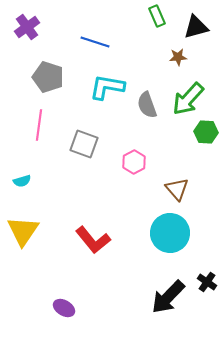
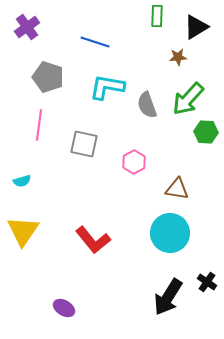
green rectangle: rotated 25 degrees clockwise
black triangle: rotated 16 degrees counterclockwise
gray square: rotated 8 degrees counterclockwise
brown triangle: rotated 40 degrees counterclockwise
black arrow: rotated 12 degrees counterclockwise
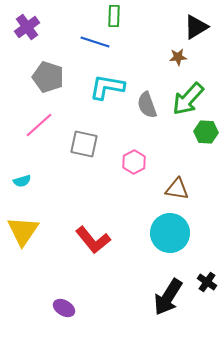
green rectangle: moved 43 px left
pink line: rotated 40 degrees clockwise
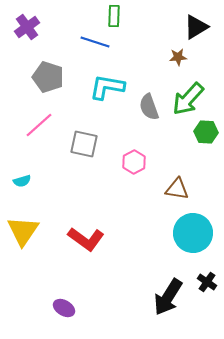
gray semicircle: moved 2 px right, 2 px down
cyan circle: moved 23 px right
red L-shape: moved 7 px left, 1 px up; rotated 15 degrees counterclockwise
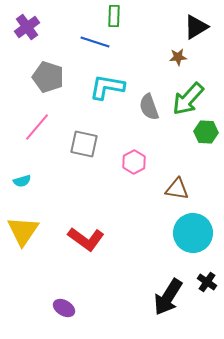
pink line: moved 2 px left, 2 px down; rotated 8 degrees counterclockwise
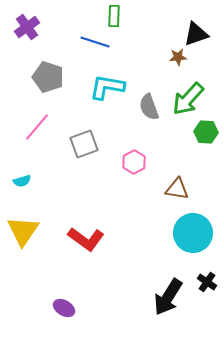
black triangle: moved 7 px down; rotated 12 degrees clockwise
gray square: rotated 32 degrees counterclockwise
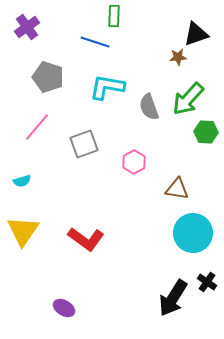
black arrow: moved 5 px right, 1 px down
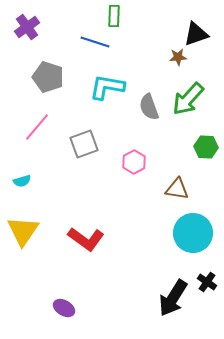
green hexagon: moved 15 px down
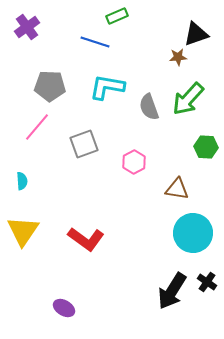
green rectangle: moved 3 px right; rotated 65 degrees clockwise
gray pentagon: moved 2 px right, 9 px down; rotated 16 degrees counterclockwise
cyan semicircle: rotated 78 degrees counterclockwise
black arrow: moved 1 px left, 7 px up
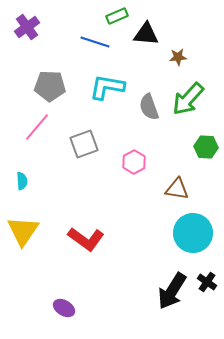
black triangle: moved 50 px left; rotated 24 degrees clockwise
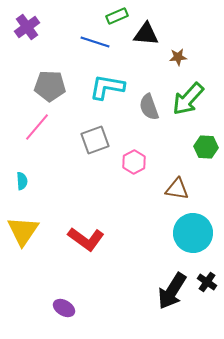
gray square: moved 11 px right, 4 px up
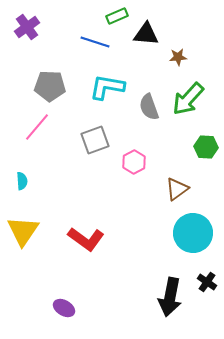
brown triangle: rotated 45 degrees counterclockwise
black arrow: moved 2 px left, 6 px down; rotated 21 degrees counterclockwise
